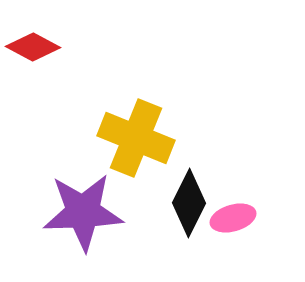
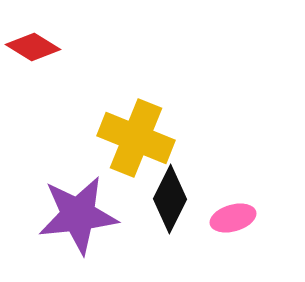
red diamond: rotated 4 degrees clockwise
black diamond: moved 19 px left, 4 px up
purple star: moved 5 px left, 3 px down; rotated 4 degrees counterclockwise
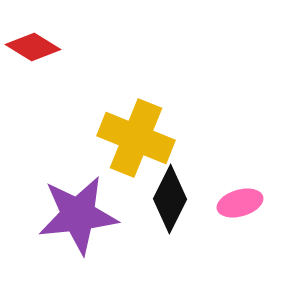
pink ellipse: moved 7 px right, 15 px up
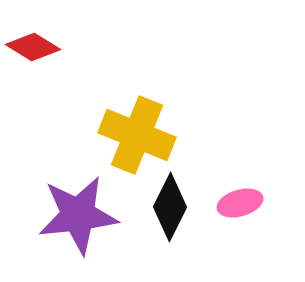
yellow cross: moved 1 px right, 3 px up
black diamond: moved 8 px down
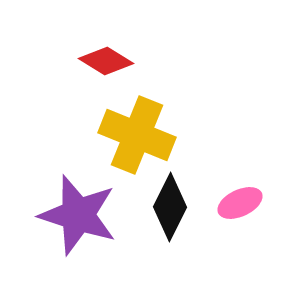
red diamond: moved 73 px right, 14 px down
pink ellipse: rotated 9 degrees counterclockwise
purple star: rotated 24 degrees clockwise
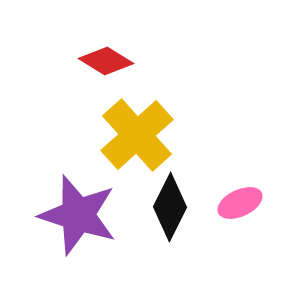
yellow cross: rotated 26 degrees clockwise
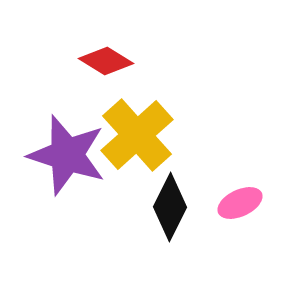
purple star: moved 11 px left, 60 px up
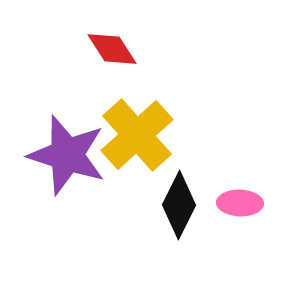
red diamond: moved 6 px right, 12 px up; rotated 26 degrees clockwise
pink ellipse: rotated 27 degrees clockwise
black diamond: moved 9 px right, 2 px up
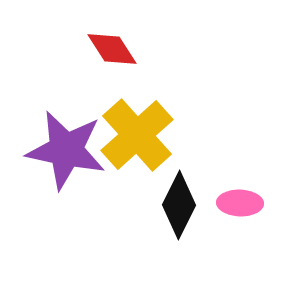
purple star: moved 1 px left, 5 px up; rotated 6 degrees counterclockwise
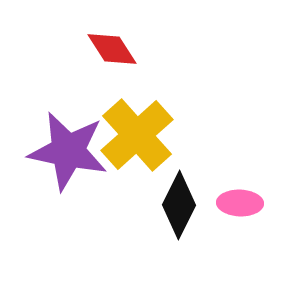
purple star: moved 2 px right, 1 px down
